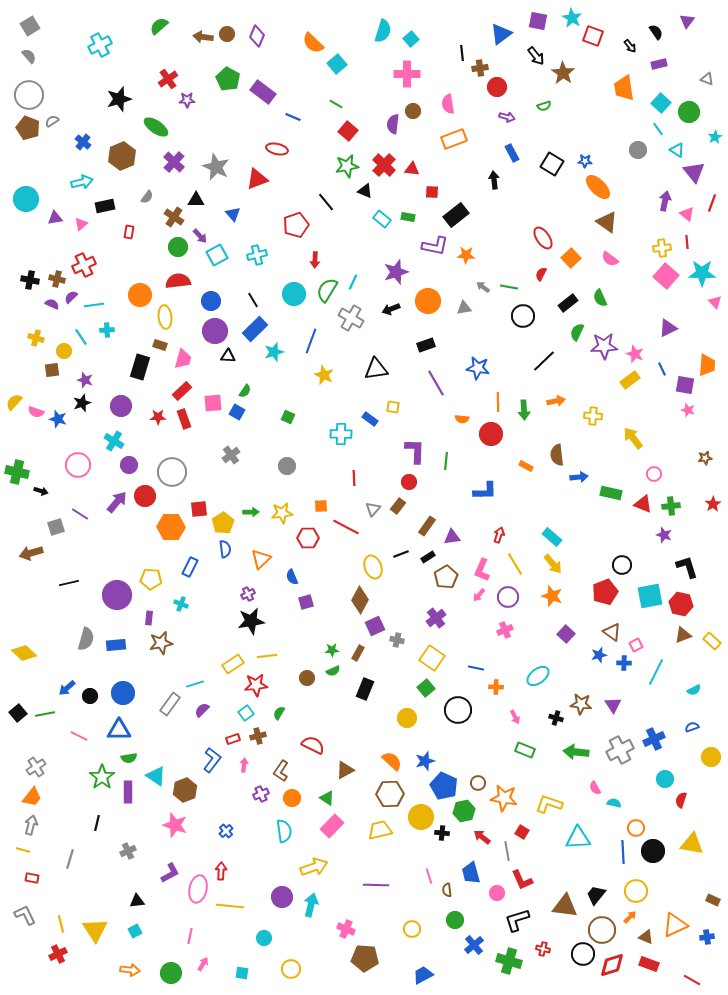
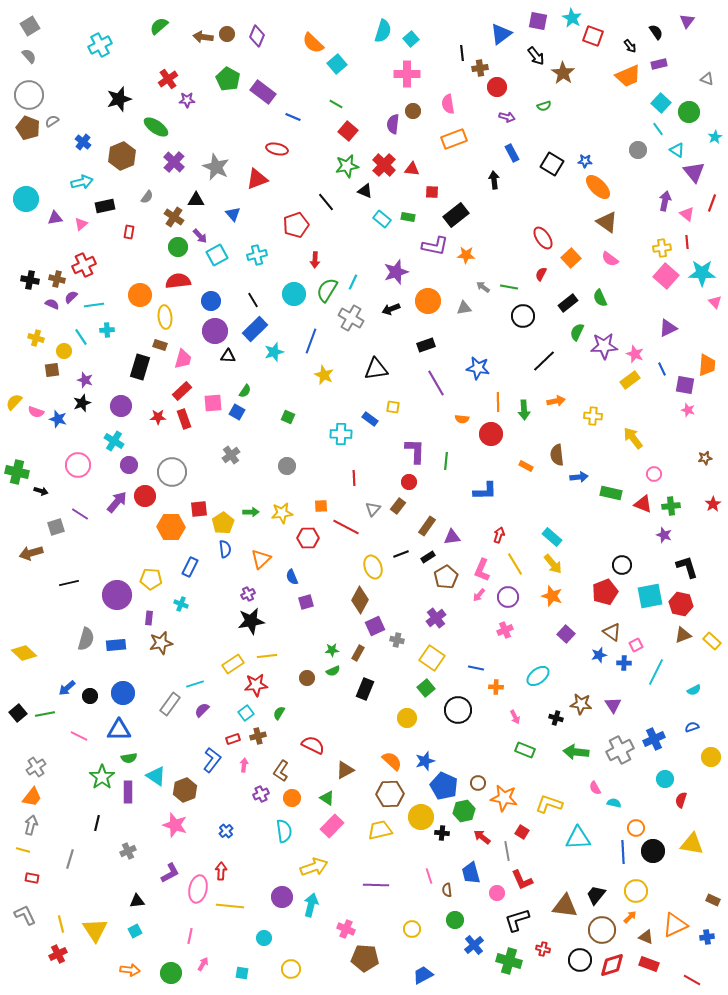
orange trapezoid at (624, 88): moved 4 px right, 12 px up; rotated 104 degrees counterclockwise
black circle at (583, 954): moved 3 px left, 6 px down
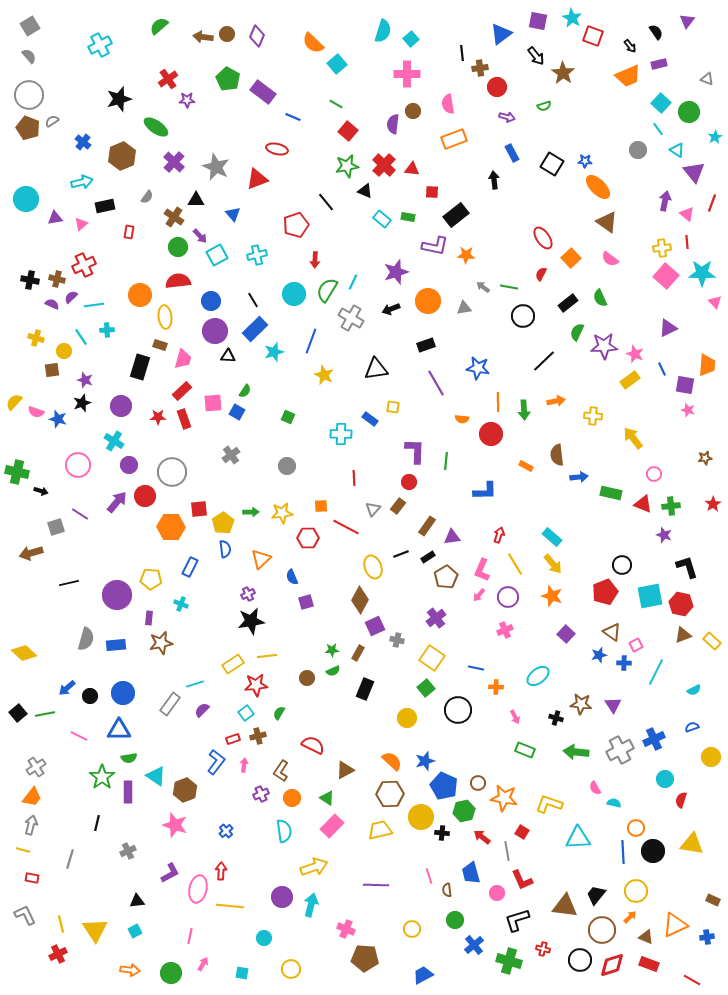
blue L-shape at (212, 760): moved 4 px right, 2 px down
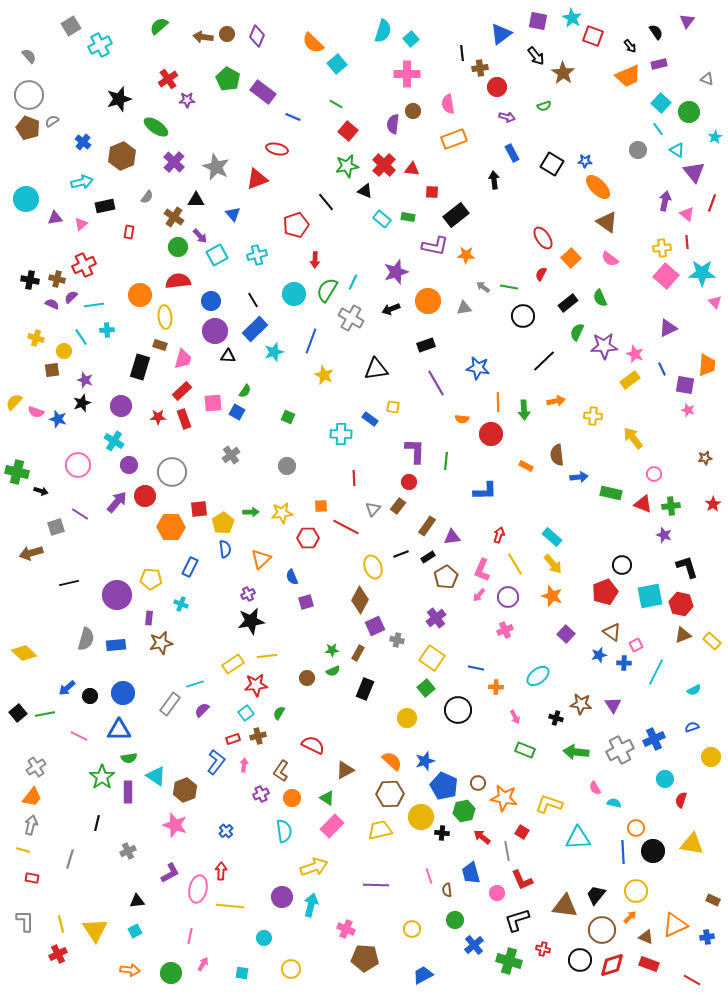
gray square at (30, 26): moved 41 px right
gray L-shape at (25, 915): moved 6 px down; rotated 25 degrees clockwise
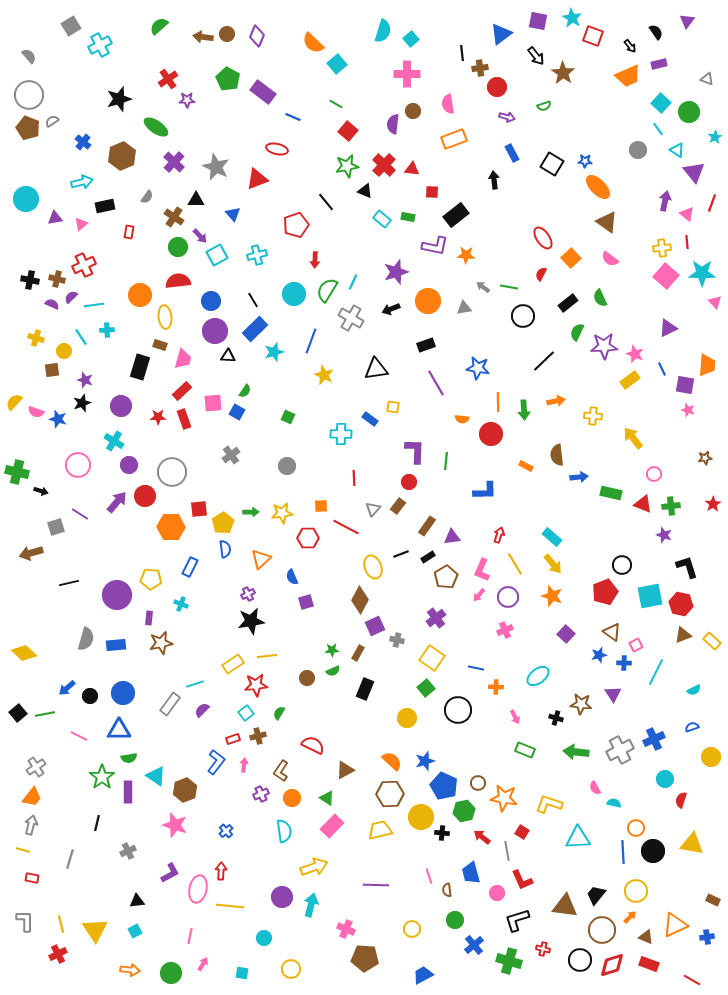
purple triangle at (613, 705): moved 11 px up
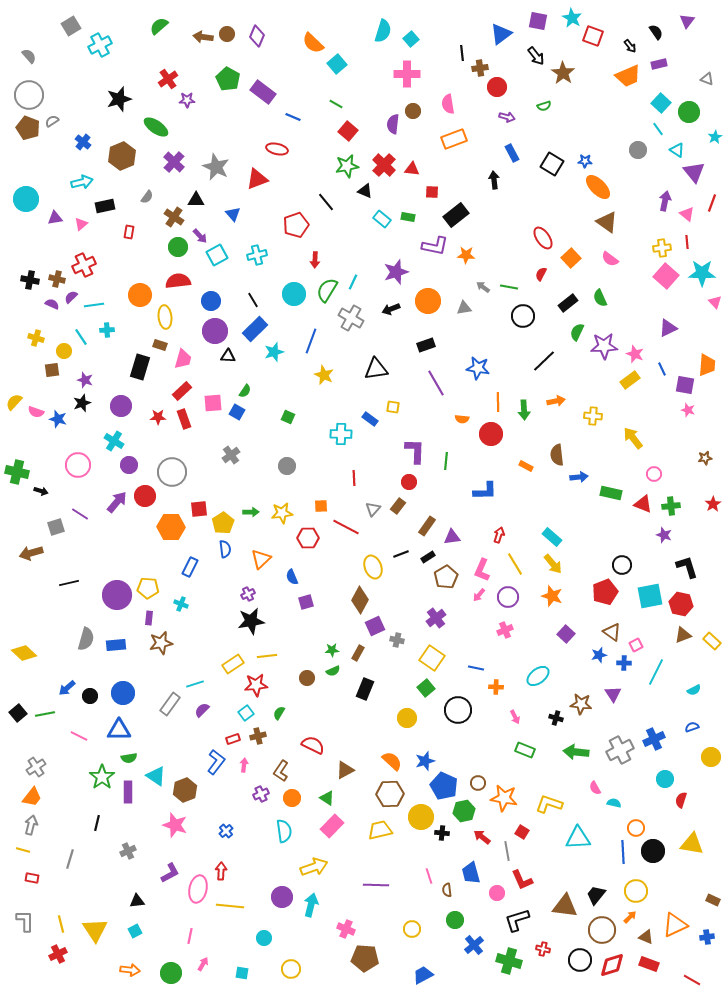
yellow pentagon at (151, 579): moved 3 px left, 9 px down
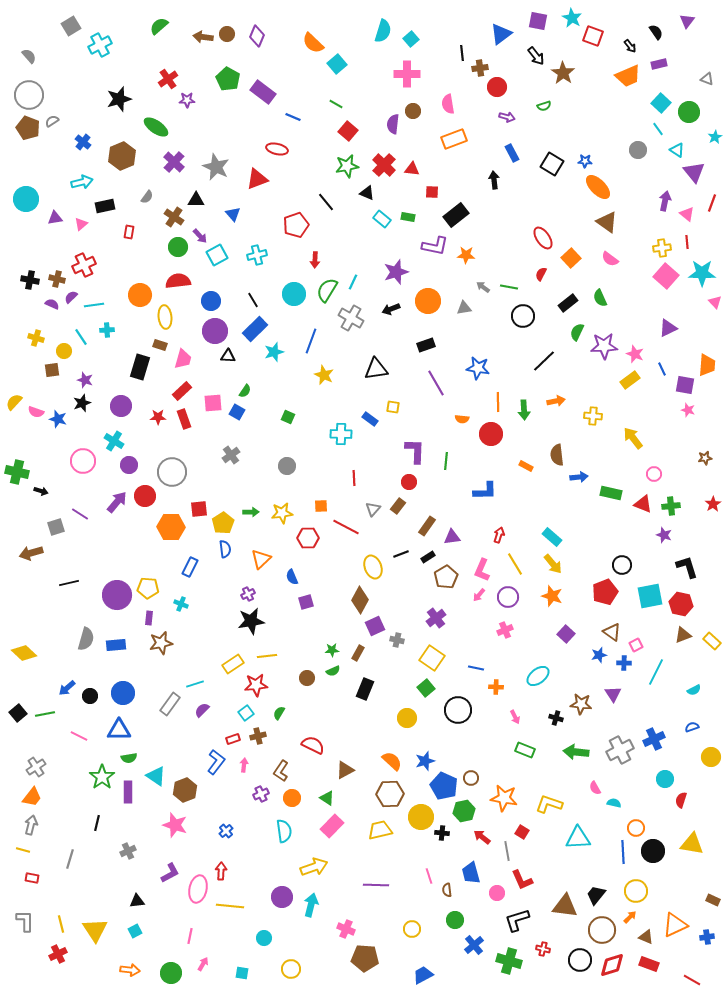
black triangle at (365, 191): moved 2 px right, 2 px down
pink circle at (78, 465): moved 5 px right, 4 px up
brown circle at (478, 783): moved 7 px left, 5 px up
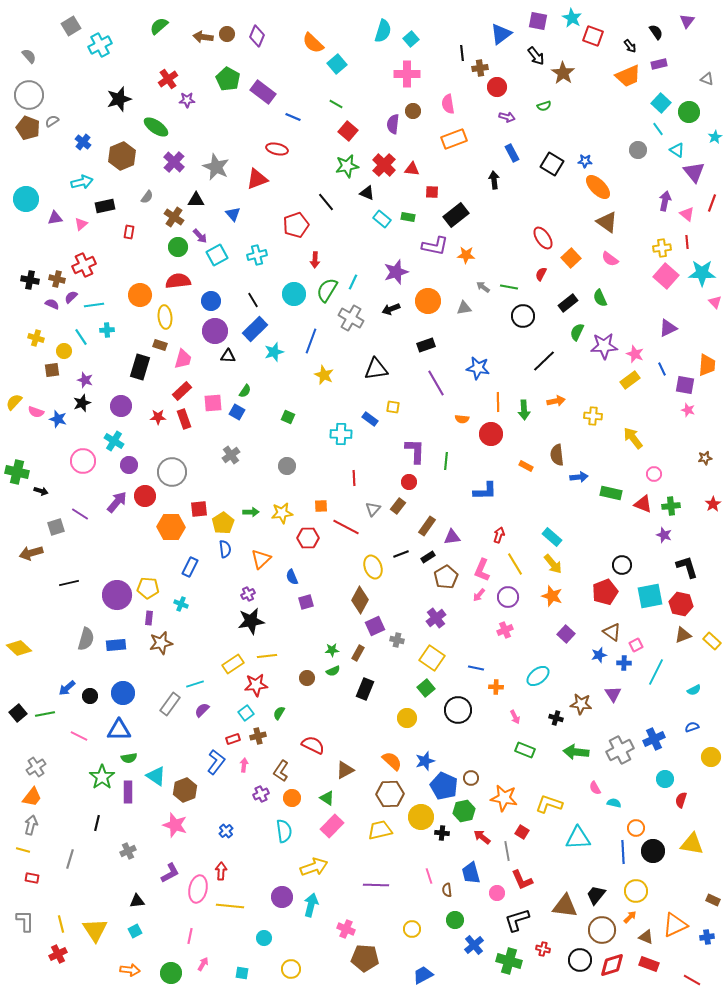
yellow diamond at (24, 653): moved 5 px left, 5 px up
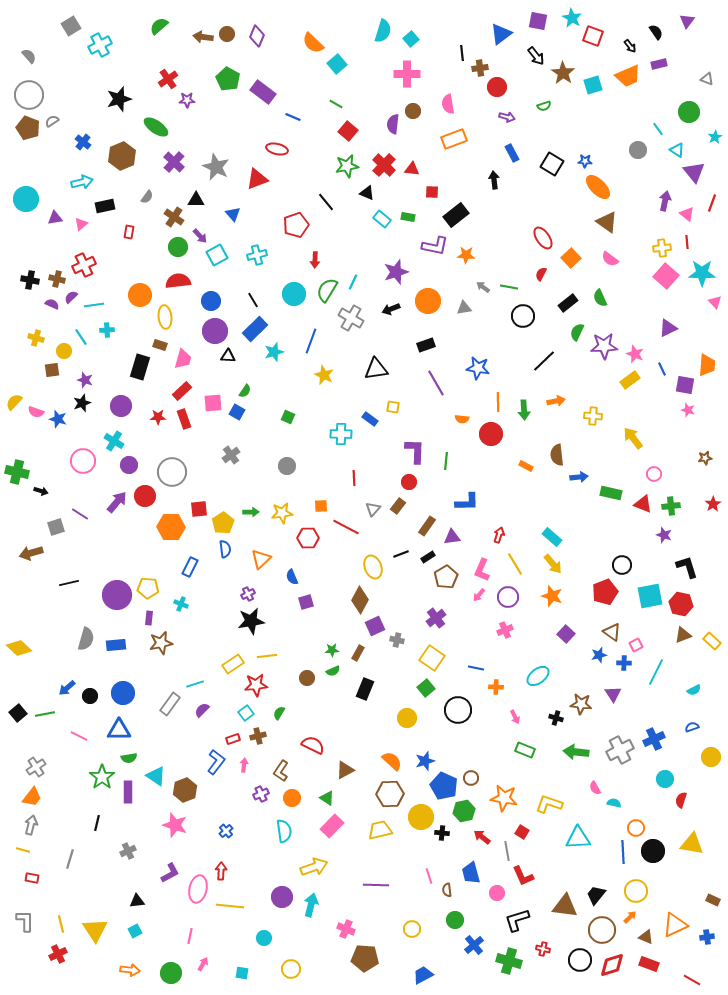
cyan square at (661, 103): moved 68 px left, 18 px up; rotated 30 degrees clockwise
blue L-shape at (485, 491): moved 18 px left, 11 px down
red L-shape at (522, 880): moved 1 px right, 4 px up
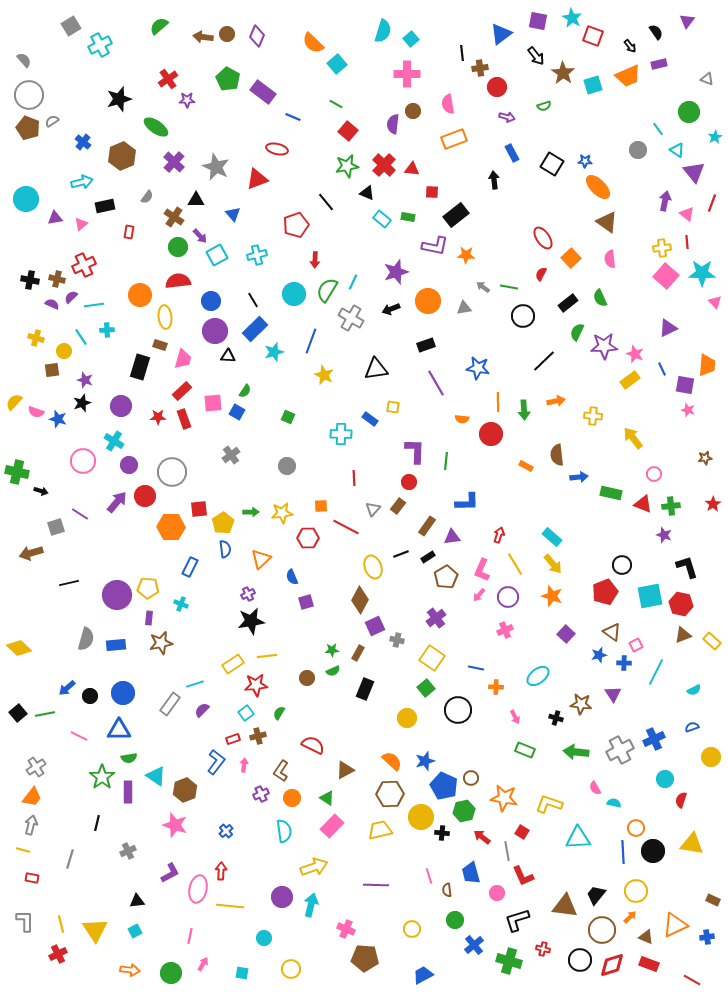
gray semicircle at (29, 56): moved 5 px left, 4 px down
pink semicircle at (610, 259): rotated 48 degrees clockwise
